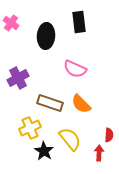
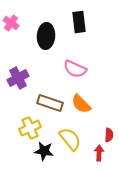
black star: rotated 24 degrees counterclockwise
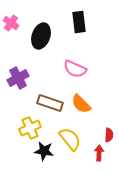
black ellipse: moved 5 px left; rotated 15 degrees clockwise
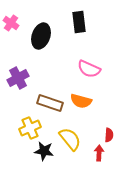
pink semicircle: moved 14 px right
orange semicircle: moved 3 px up; rotated 30 degrees counterclockwise
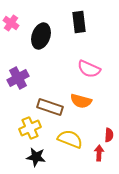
brown rectangle: moved 4 px down
yellow semicircle: rotated 30 degrees counterclockwise
black star: moved 8 px left, 6 px down
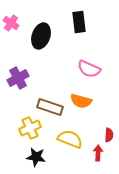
red arrow: moved 1 px left
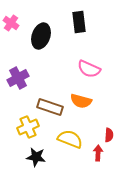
yellow cross: moved 2 px left, 1 px up
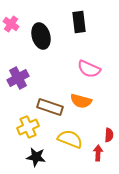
pink cross: moved 1 px down
black ellipse: rotated 35 degrees counterclockwise
